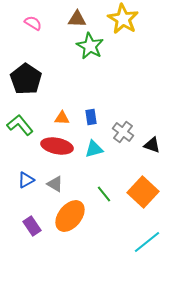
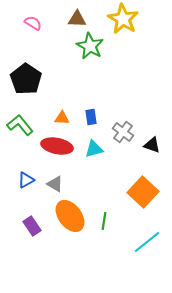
green line: moved 27 px down; rotated 48 degrees clockwise
orange ellipse: rotated 76 degrees counterclockwise
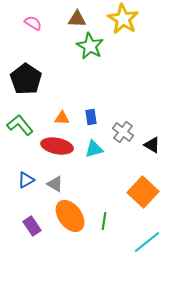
black triangle: rotated 12 degrees clockwise
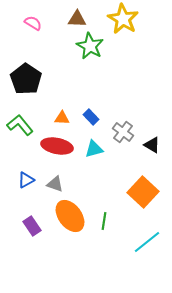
blue rectangle: rotated 35 degrees counterclockwise
gray triangle: rotated 12 degrees counterclockwise
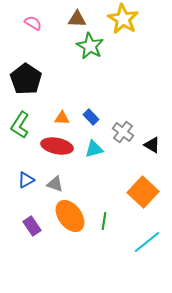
green L-shape: rotated 108 degrees counterclockwise
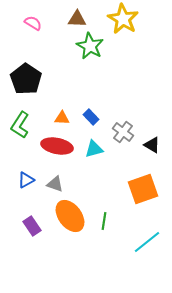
orange square: moved 3 px up; rotated 28 degrees clockwise
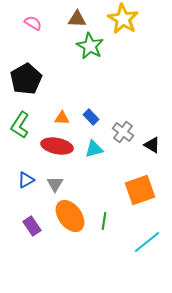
black pentagon: rotated 8 degrees clockwise
gray triangle: rotated 42 degrees clockwise
orange square: moved 3 px left, 1 px down
